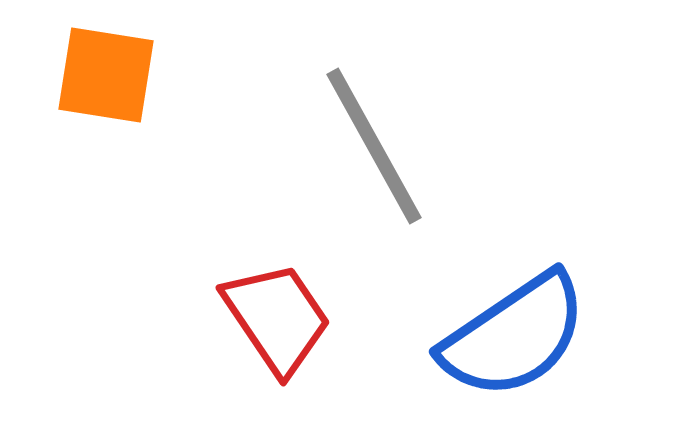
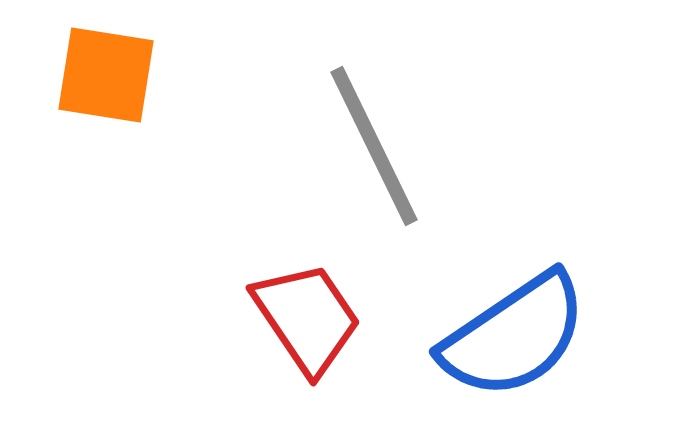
gray line: rotated 3 degrees clockwise
red trapezoid: moved 30 px right
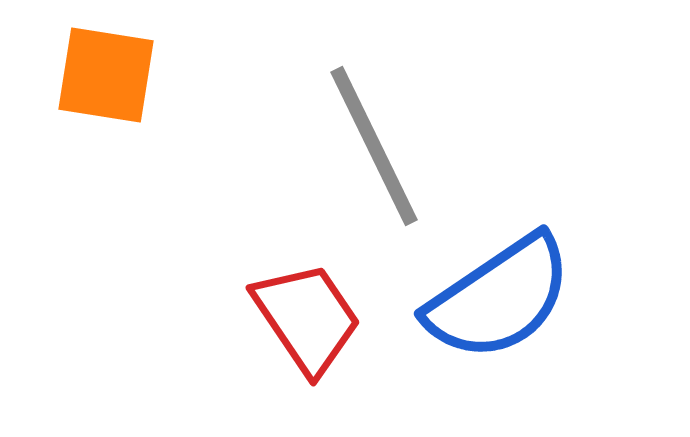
blue semicircle: moved 15 px left, 38 px up
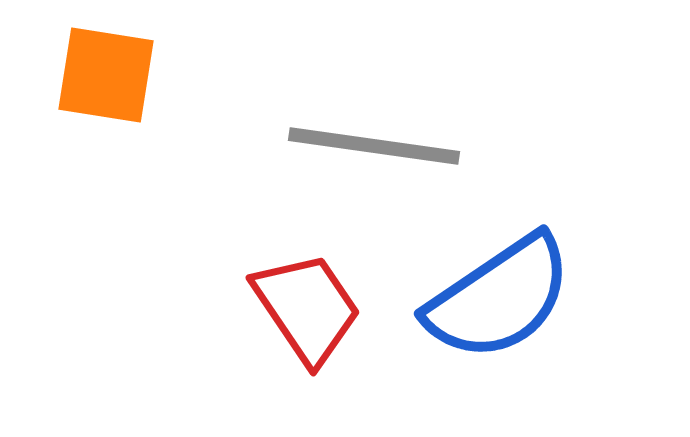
gray line: rotated 56 degrees counterclockwise
red trapezoid: moved 10 px up
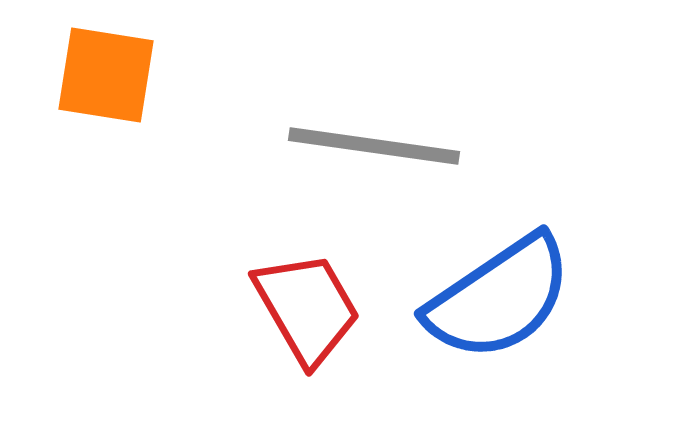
red trapezoid: rotated 4 degrees clockwise
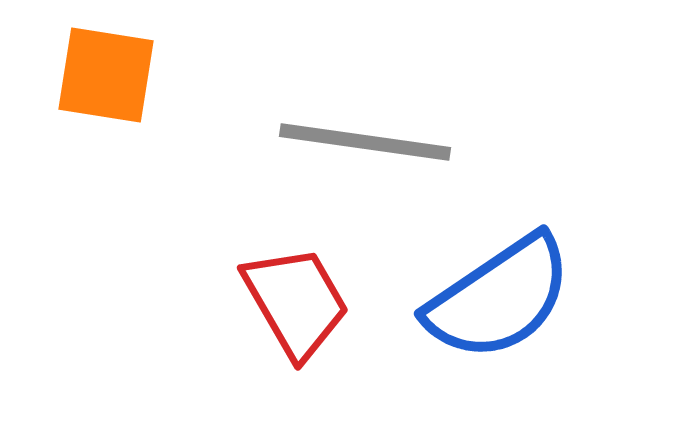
gray line: moved 9 px left, 4 px up
red trapezoid: moved 11 px left, 6 px up
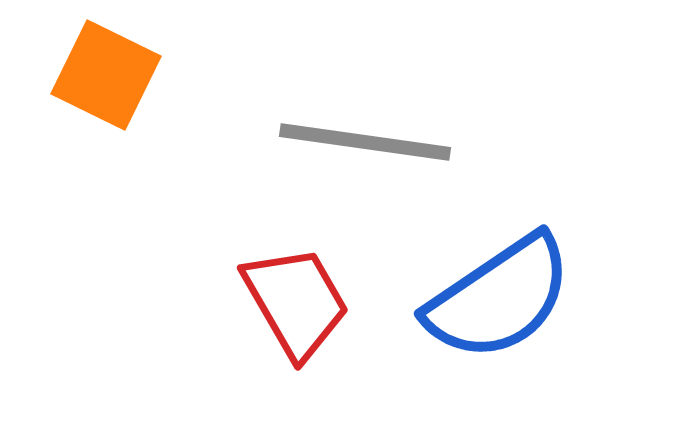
orange square: rotated 17 degrees clockwise
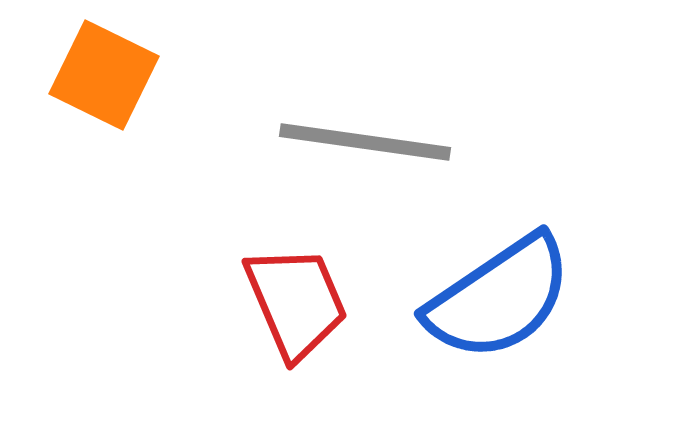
orange square: moved 2 px left
red trapezoid: rotated 7 degrees clockwise
